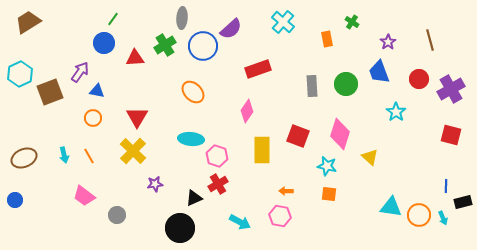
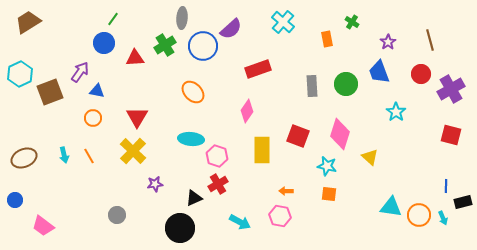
red circle at (419, 79): moved 2 px right, 5 px up
pink trapezoid at (84, 196): moved 41 px left, 30 px down
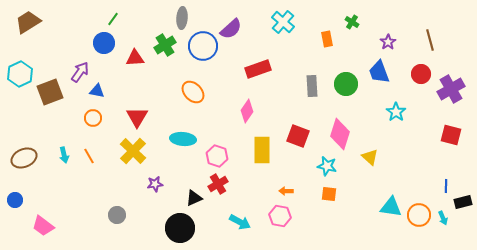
cyan ellipse at (191, 139): moved 8 px left
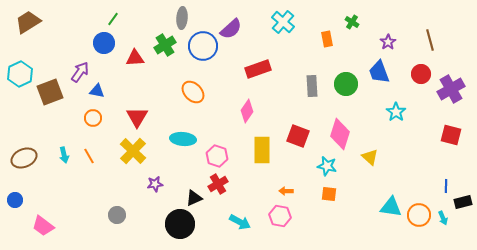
black circle at (180, 228): moved 4 px up
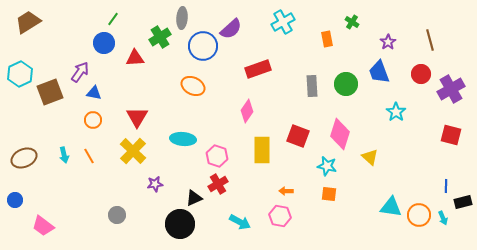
cyan cross at (283, 22): rotated 20 degrees clockwise
green cross at (165, 45): moved 5 px left, 8 px up
blue triangle at (97, 91): moved 3 px left, 2 px down
orange ellipse at (193, 92): moved 6 px up; rotated 20 degrees counterclockwise
orange circle at (93, 118): moved 2 px down
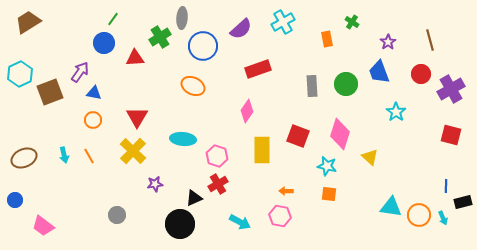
purple semicircle at (231, 29): moved 10 px right
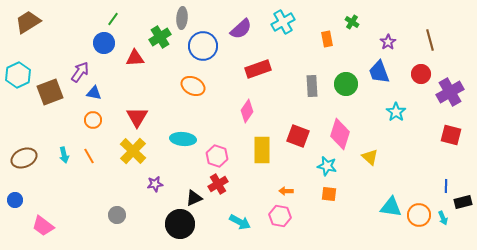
cyan hexagon at (20, 74): moved 2 px left, 1 px down
purple cross at (451, 89): moved 1 px left, 3 px down
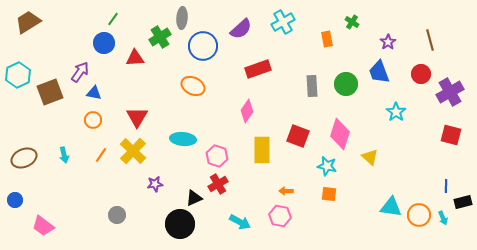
orange line at (89, 156): moved 12 px right, 1 px up; rotated 63 degrees clockwise
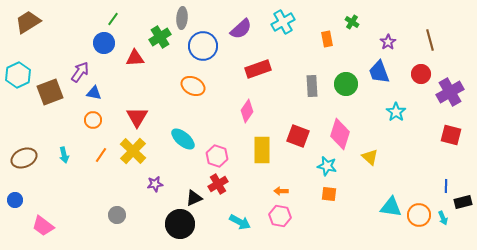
cyan ellipse at (183, 139): rotated 35 degrees clockwise
orange arrow at (286, 191): moved 5 px left
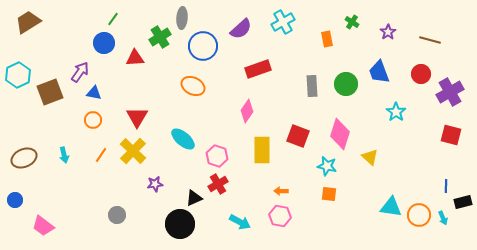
brown line at (430, 40): rotated 60 degrees counterclockwise
purple star at (388, 42): moved 10 px up
